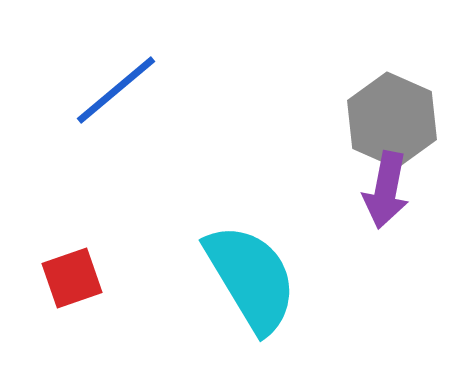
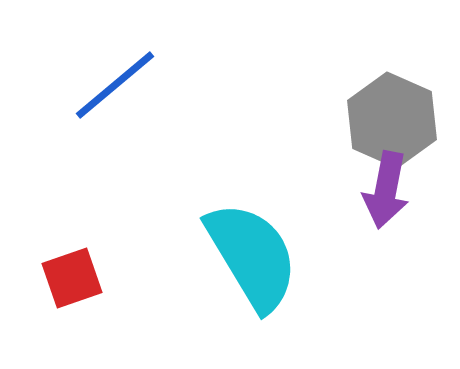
blue line: moved 1 px left, 5 px up
cyan semicircle: moved 1 px right, 22 px up
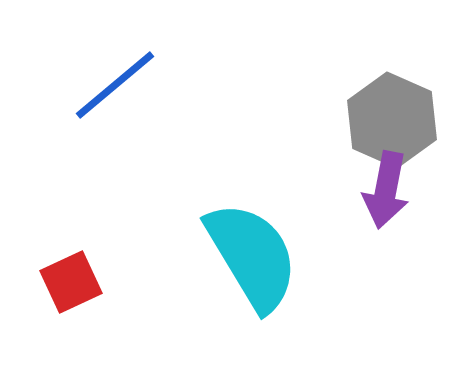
red square: moved 1 px left, 4 px down; rotated 6 degrees counterclockwise
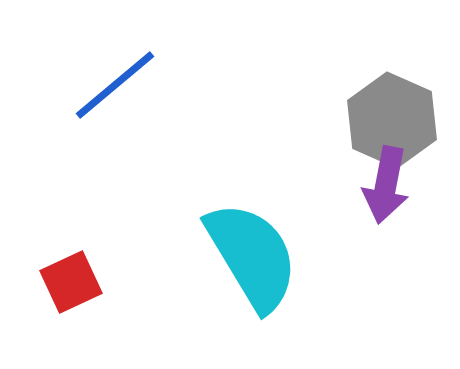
purple arrow: moved 5 px up
